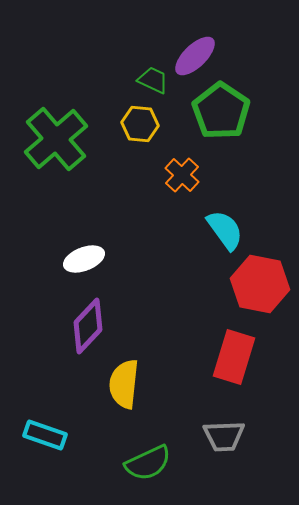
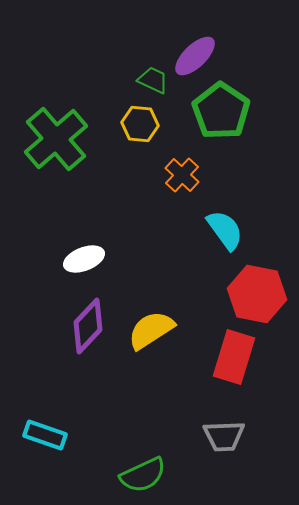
red hexagon: moved 3 px left, 10 px down
yellow semicircle: moved 27 px right, 54 px up; rotated 51 degrees clockwise
green semicircle: moved 5 px left, 12 px down
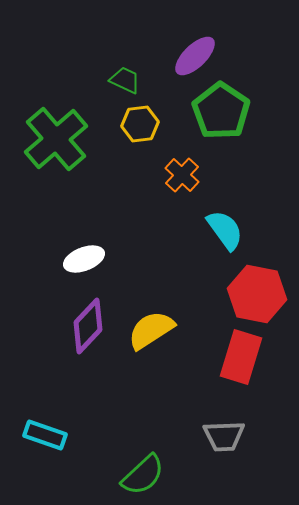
green trapezoid: moved 28 px left
yellow hexagon: rotated 12 degrees counterclockwise
red rectangle: moved 7 px right
green semicircle: rotated 18 degrees counterclockwise
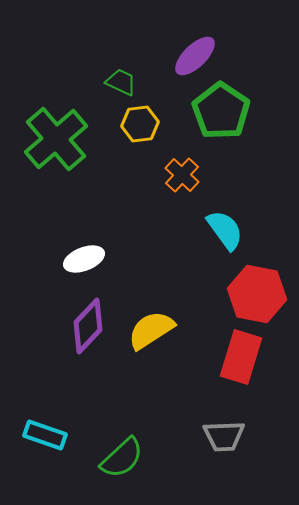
green trapezoid: moved 4 px left, 2 px down
green semicircle: moved 21 px left, 17 px up
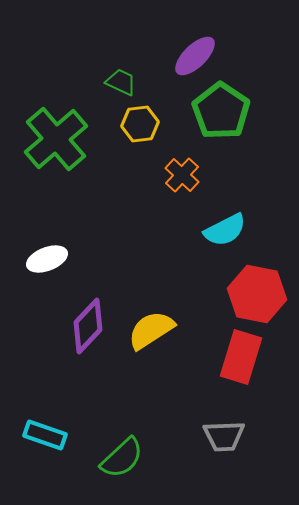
cyan semicircle: rotated 99 degrees clockwise
white ellipse: moved 37 px left
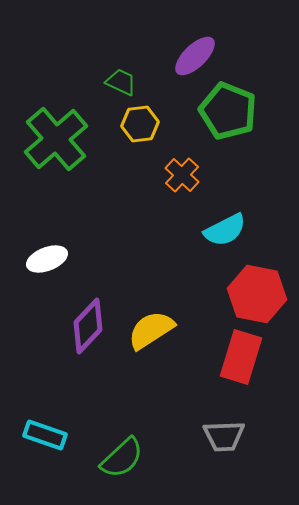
green pentagon: moved 7 px right; rotated 12 degrees counterclockwise
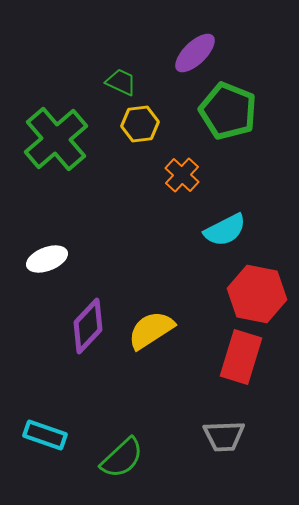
purple ellipse: moved 3 px up
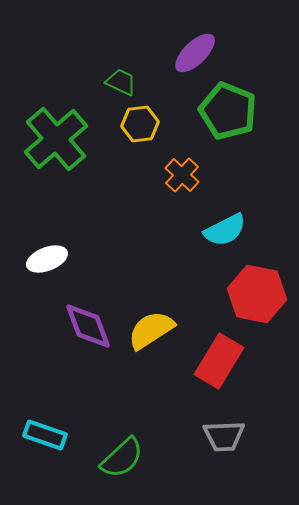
purple diamond: rotated 64 degrees counterclockwise
red rectangle: moved 22 px left, 4 px down; rotated 14 degrees clockwise
